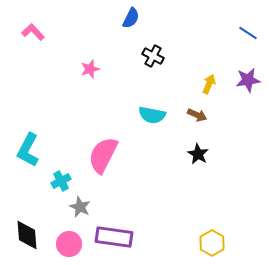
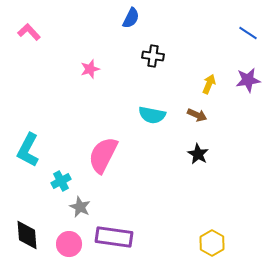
pink L-shape: moved 4 px left
black cross: rotated 20 degrees counterclockwise
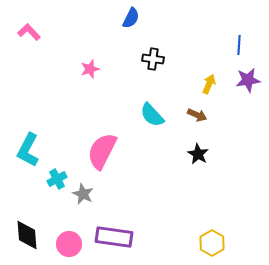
blue line: moved 9 px left, 12 px down; rotated 60 degrees clockwise
black cross: moved 3 px down
cyan semicircle: rotated 36 degrees clockwise
pink semicircle: moved 1 px left, 4 px up
cyan cross: moved 4 px left, 2 px up
gray star: moved 3 px right, 13 px up
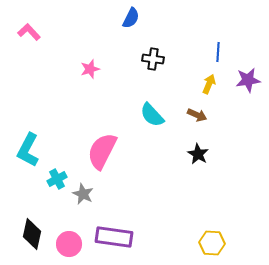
blue line: moved 21 px left, 7 px down
black diamond: moved 5 px right, 1 px up; rotated 16 degrees clockwise
yellow hexagon: rotated 25 degrees counterclockwise
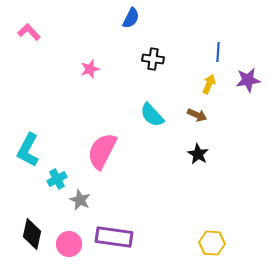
gray star: moved 3 px left, 6 px down
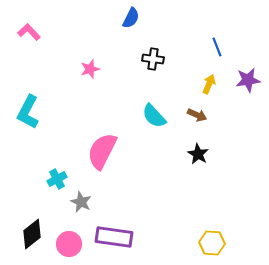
blue line: moved 1 px left, 5 px up; rotated 24 degrees counterclockwise
cyan semicircle: moved 2 px right, 1 px down
cyan L-shape: moved 38 px up
gray star: moved 1 px right, 2 px down
black diamond: rotated 40 degrees clockwise
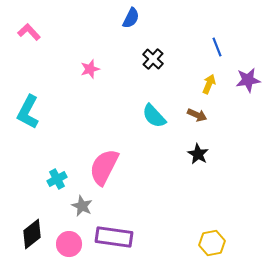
black cross: rotated 35 degrees clockwise
pink semicircle: moved 2 px right, 16 px down
gray star: moved 1 px right, 4 px down
yellow hexagon: rotated 15 degrees counterclockwise
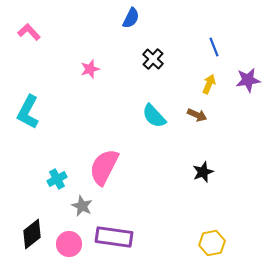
blue line: moved 3 px left
black star: moved 5 px right, 18 px down; rotated 20 degrees clockwise
